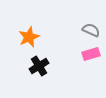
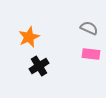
gray semicircle: moved 2 px left, 2 px up
pink rectangle: rotated 24 degrees clockwise
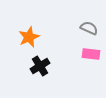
black cross: moved 1 px right
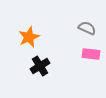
gray semicircle: moved 2 px left
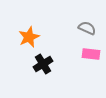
black cross: moved 3 px right, 2 px up
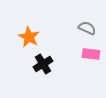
orange star: rotated 20 degrees counterclockwise
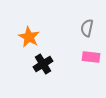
gray semicircle: rotated 102 degrees counterclockwise
pink rectangle: moved 3 px down
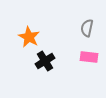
pink rectangle: moved 2 px left
black cross: moved 2 px right, 3 px up
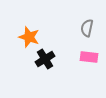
orange star: rotated 10 degrees counterclockwise
black cross: moved 2 px up
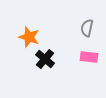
black cross: rotated 18 degrees counterclockwise
